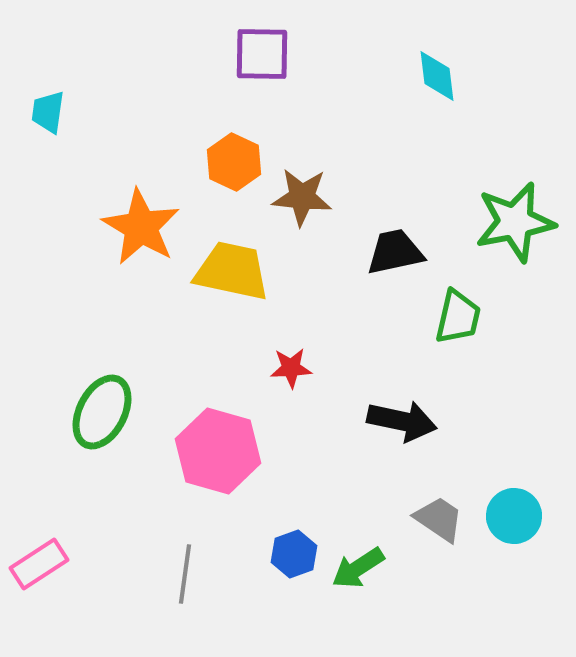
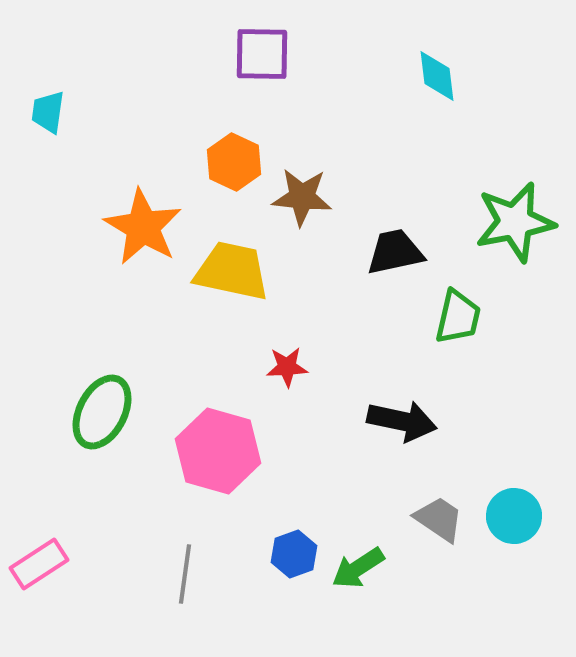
orange star: moved 2 px right
red star: moved 4 px left, 1 px up
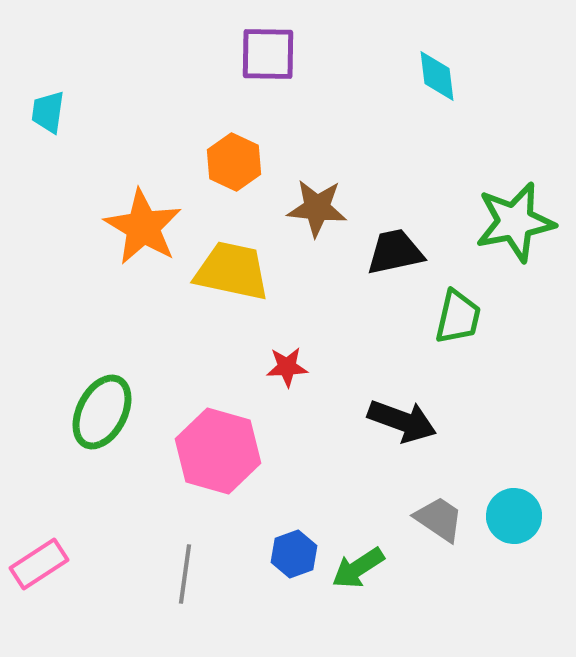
purple square: moved 6 px right
brown star: moved 15 px right, 11 px down
black arrow: rotated 8 degrees clockwise
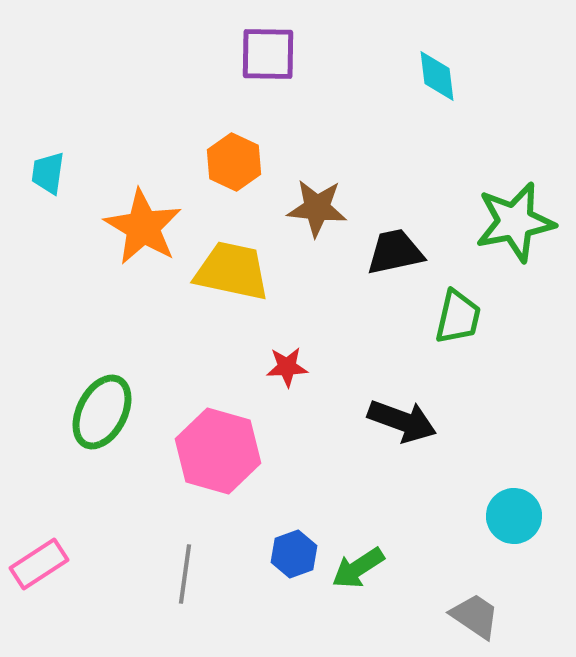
cyan trapezoid: moved 61 px down
gray trapezoid: moved 36 px right, 97 px down
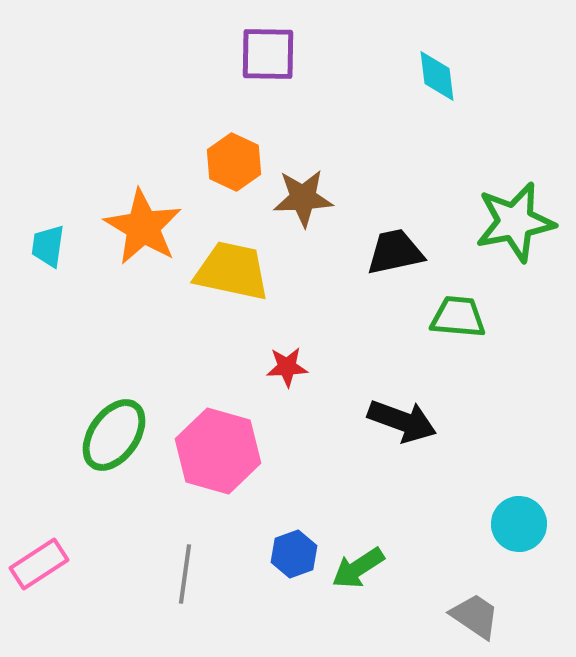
cyan trapezoid: moved 73 px down
brown star: moved 14 px left, 10 px up; rotated 8 degrees counterclockwise
green trapezoid: rotated 98 degrees counterclockwise
green ellipse: moved 12 px right, 23 px down; rotated 8 degrees clockwise
cyan circle: moved 5 px right, 8 px down
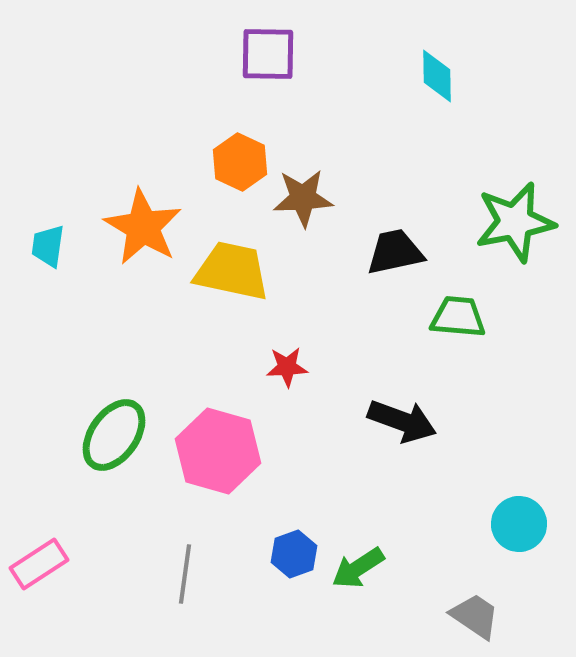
cyan diamond: rotated 6 degrees clockwise
orange hexagon: moved 6 px right
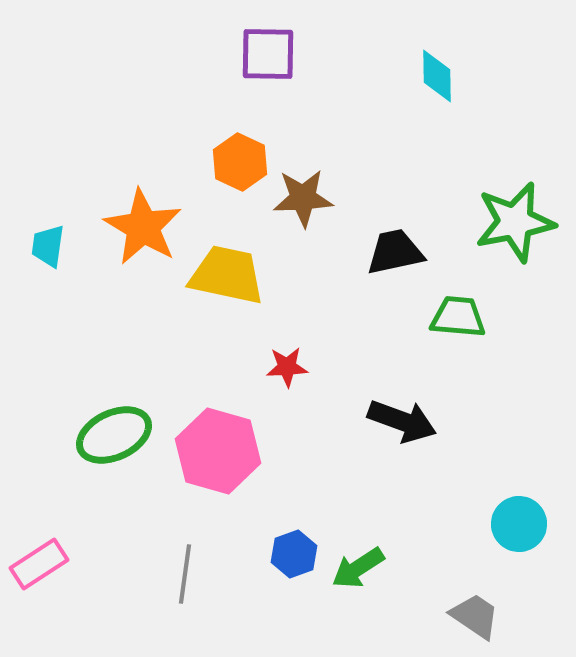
yellow trapezoid: moved 5 px left, 4 px down
green ellipse: rotated 30 degrees clockwise
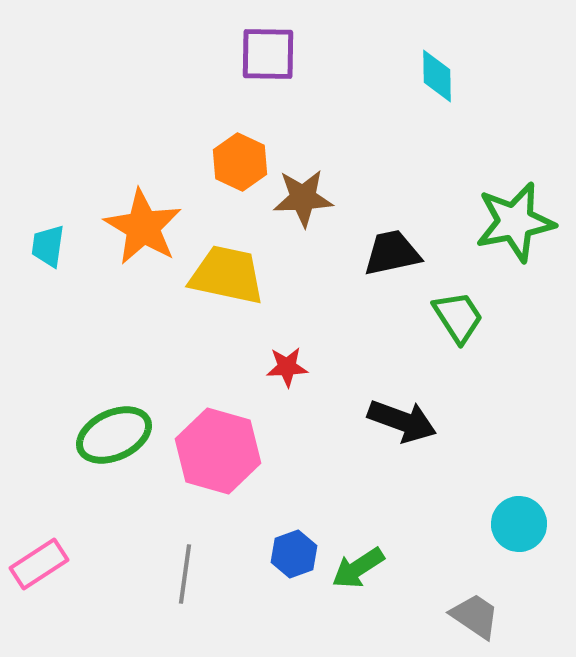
black trapezoid: moved 3 px left, 1 px down
green trapezoid: rotated 52 degrees clockwise
